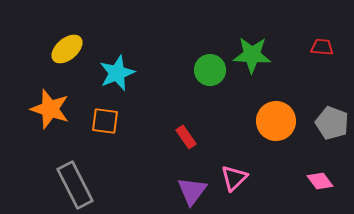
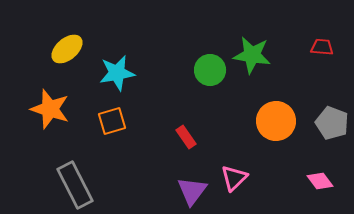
green star: rotated 6 degrees clockwise
cyan star: rotated 12 degrees clockwise
orange square: moved 7 px right; rotated 24 degrees counterclockwise
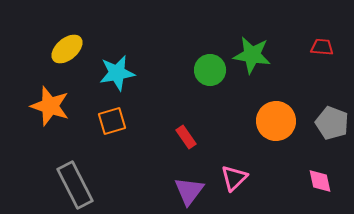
orange star: moved 3 px up
pink diamond: rotated 24 degrees clockwise
purple triangle: moved 3 px left
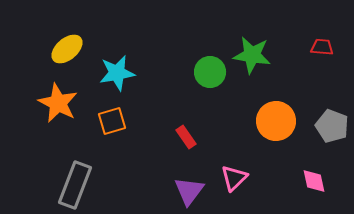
green circle: moved 2 px down
orange star: moved 8 px right, 3 px up; rotated 9 degrees clockwise
gray pentagon: moved 3 px down
pink diamond: moved 6 px left
gray rectangle: rotated 48 degrees clockwise
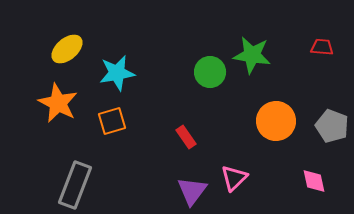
purple triangle: moved 3 px right
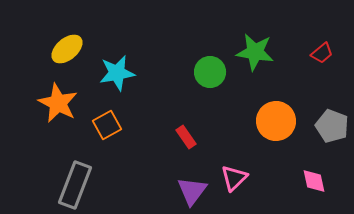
red trapezoid: moved 6 px down; rotated 135 degrees clockwise
green star: moved 3 px right, 3 px up
orange square: moved 5 px left, 4 px down; rotated 12 degrees counterclockwise
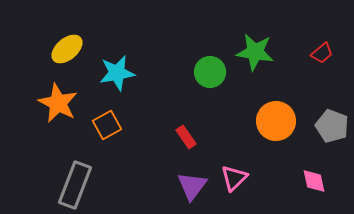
purple triangle: moved 5 px up
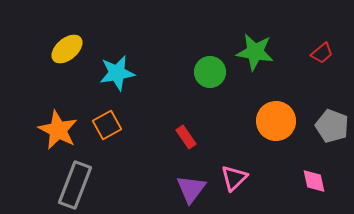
orange star: moved 27 px down
purple triangle: moved 1 px left, 3 px down
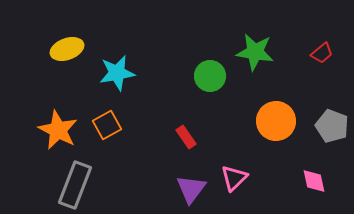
yellow ellipse: rotated 20 degrees clockwise
green circle: moved 4 px down
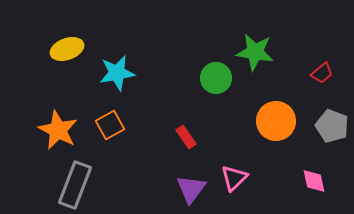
red trapezoid: moved 20 px down
green circle: moved 6 px right, 2 px down
orange square: moved 3 px right
